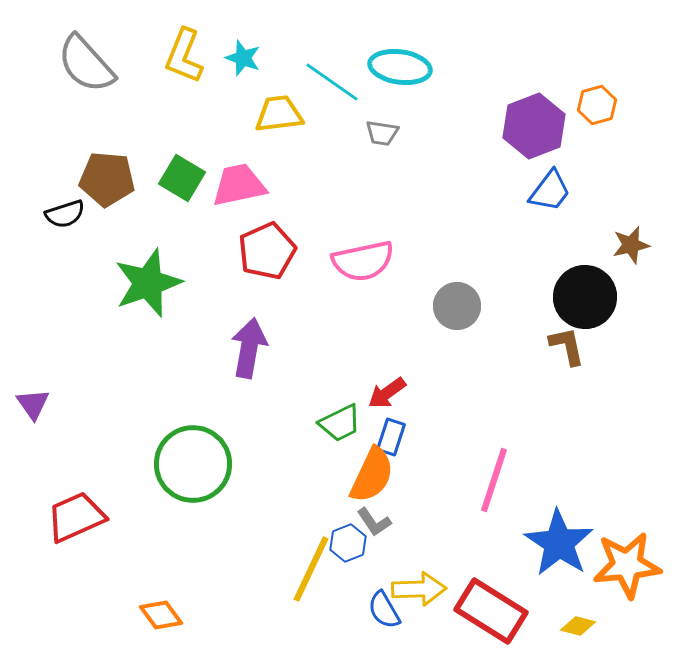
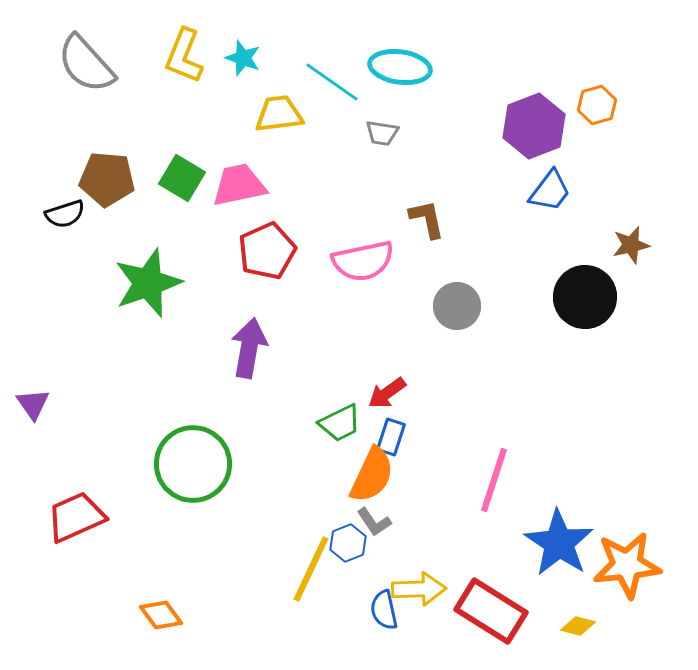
brown L-shape: moved 140 px left, 127 px up
blue semicircle: rotated 18 degrees clockwise
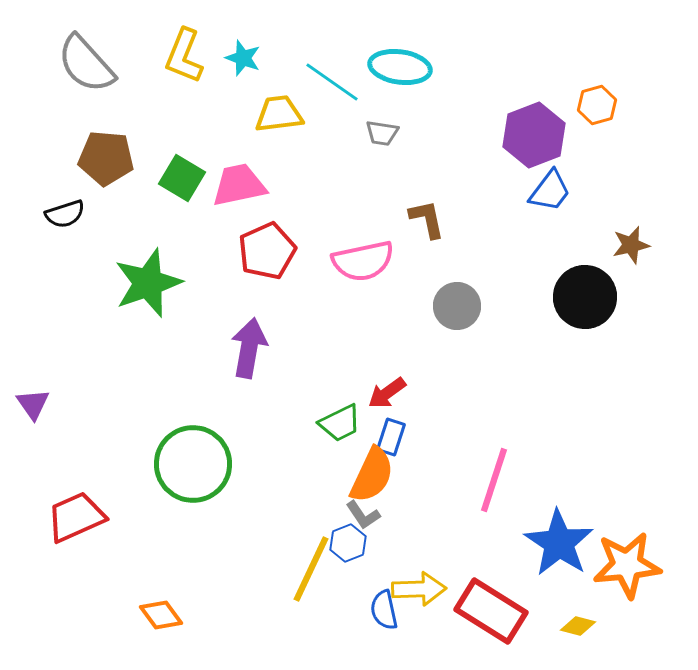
purple hexagon: moved 9 px down
brown pentagon: moved 1 px left, 21 px up
gray L-shape: moved 11 px left, 7 px up
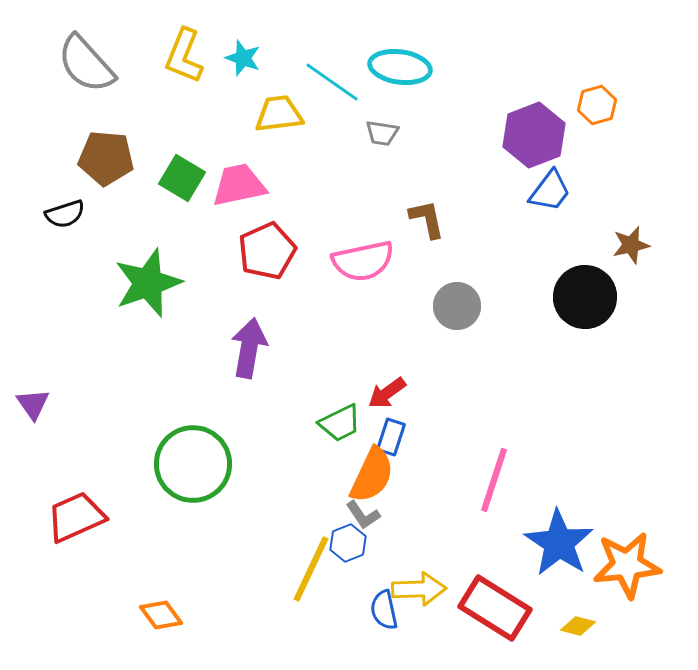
red rectangle: moved 4 px right, 3 px up
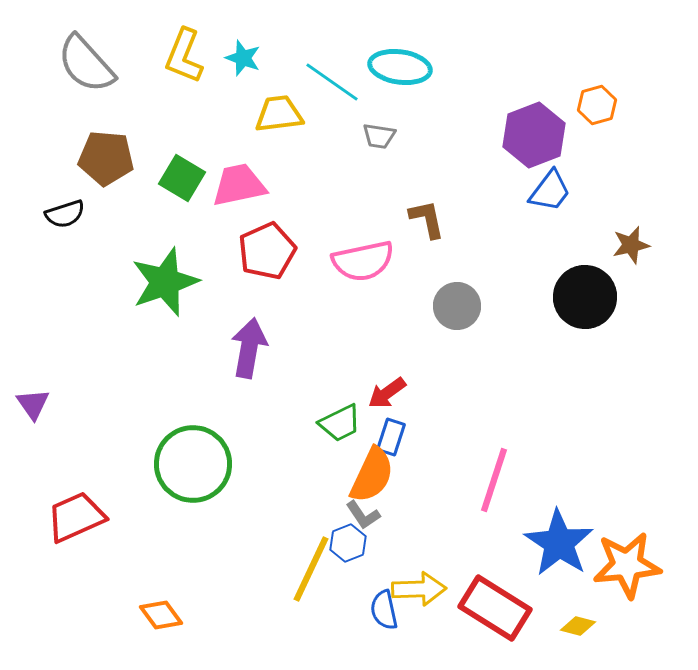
gray trapezoid: moved 3 px left, 3 px down
green star: moved 17 px right, 1 px up
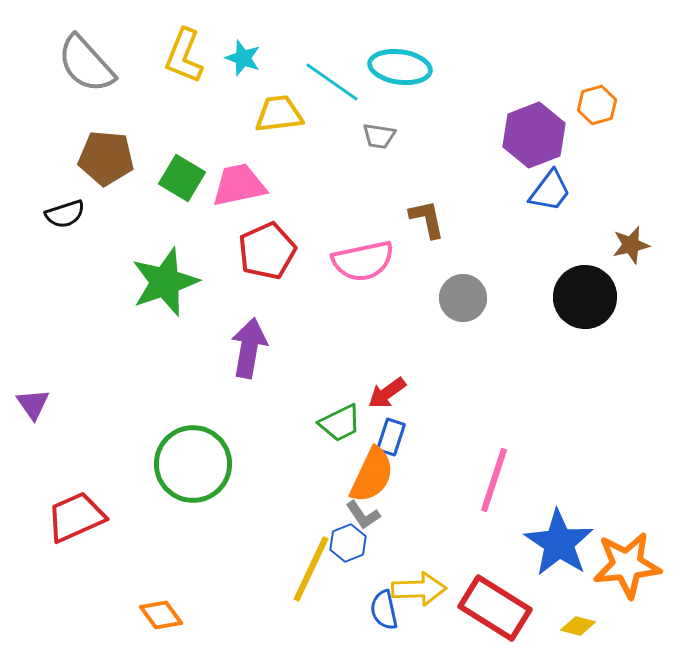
gray circle: moved 6 px right, 8 px up
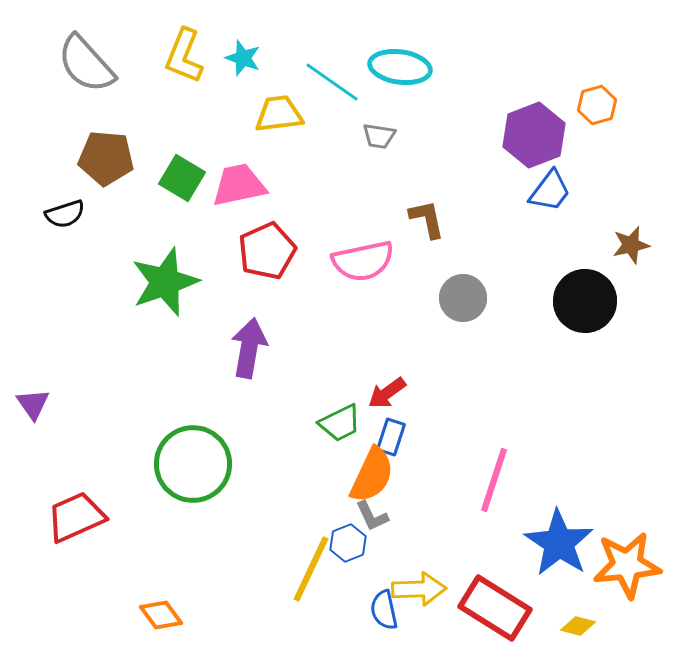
black circle: moved 4 px down
gray L-shape: moved 9 px right, 1 px down; rotated 9 degrees clockwise
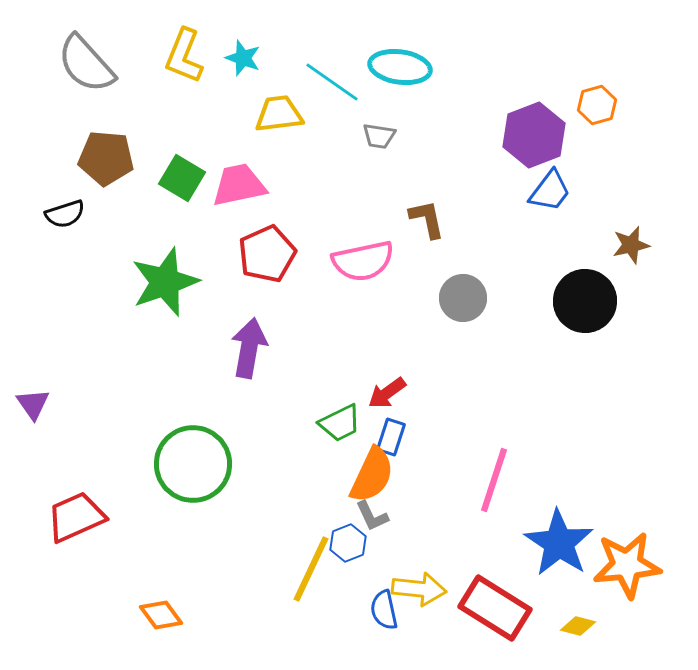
red pentagon: moved 3 px down
yellow arrow: rotated 8 degrees clockwise
